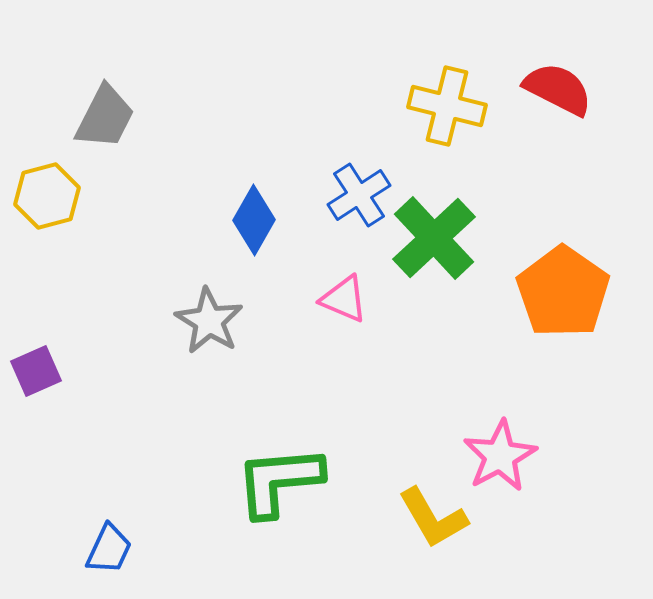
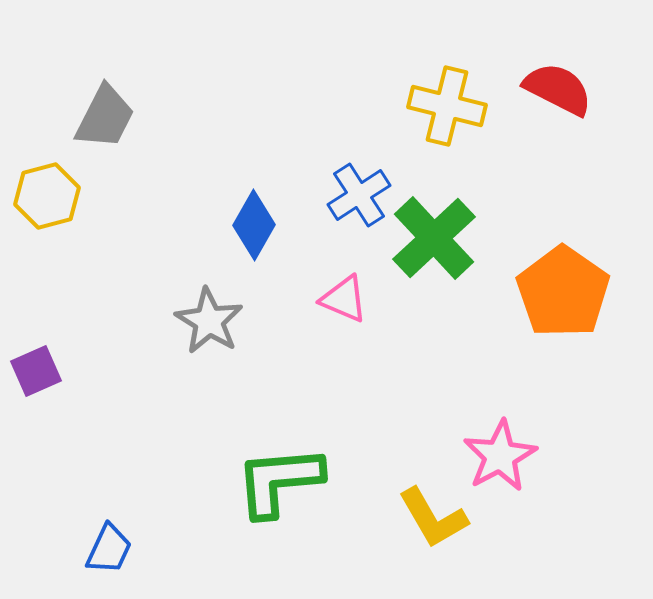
blue diamond: moved 5 px down
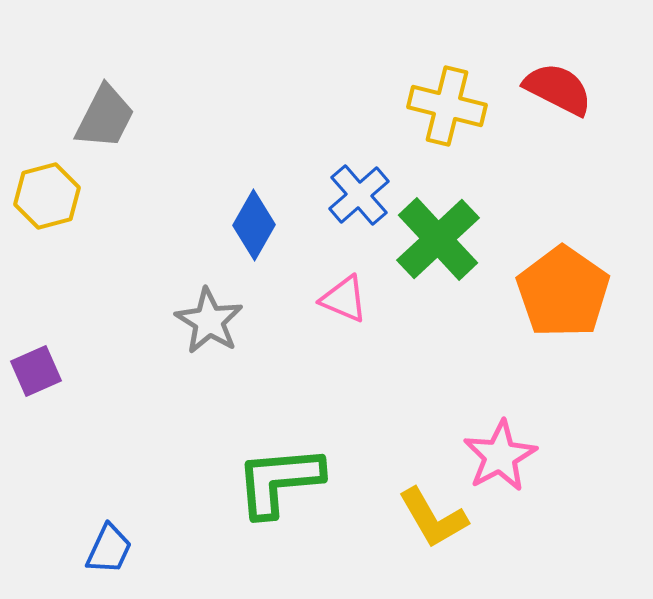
blue cross: rotated 8 degrees counterclockwise
green cross: moved 4 px right, 1 px down
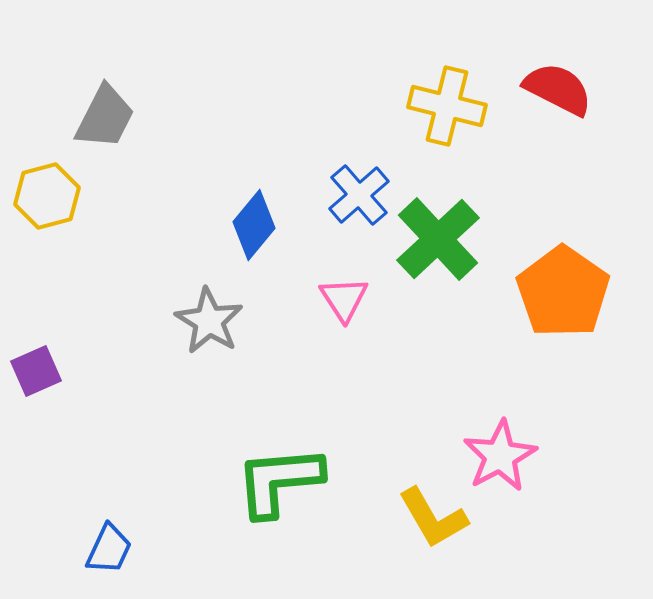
blue diamond: rotated 10 degrees clockwise
pink triangle: rotated 34 degrees clockwise
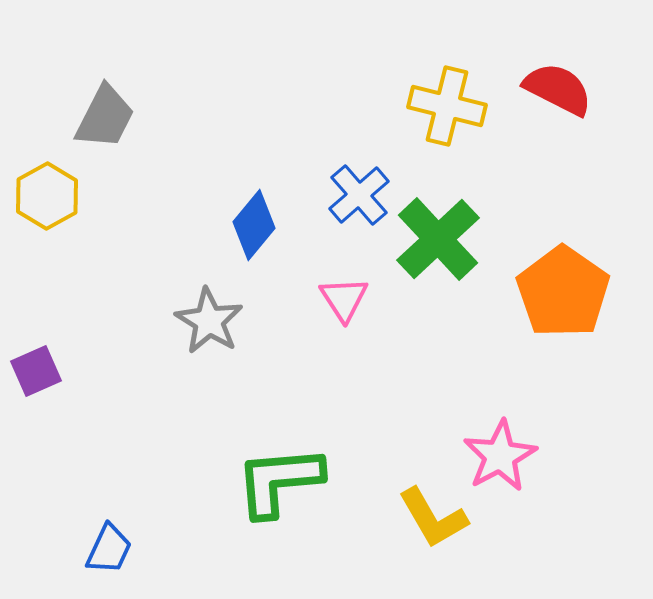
yellow hexagon: rotated 14 degrees counterclockwise
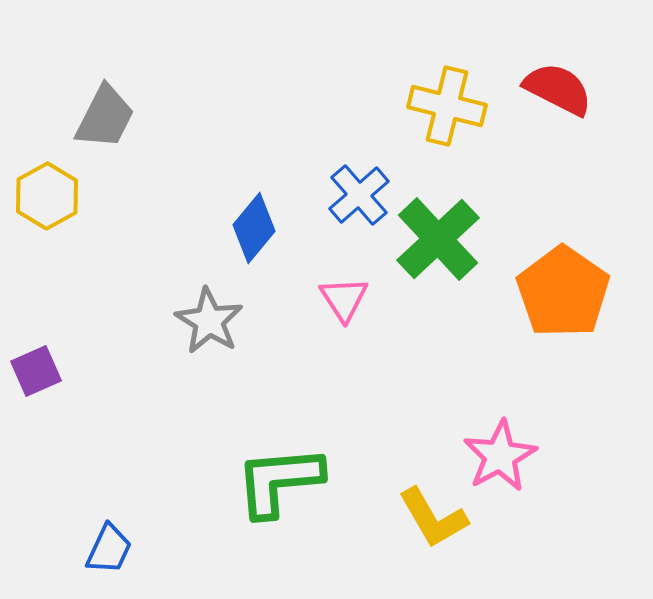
blue diamond: moved 3 px down
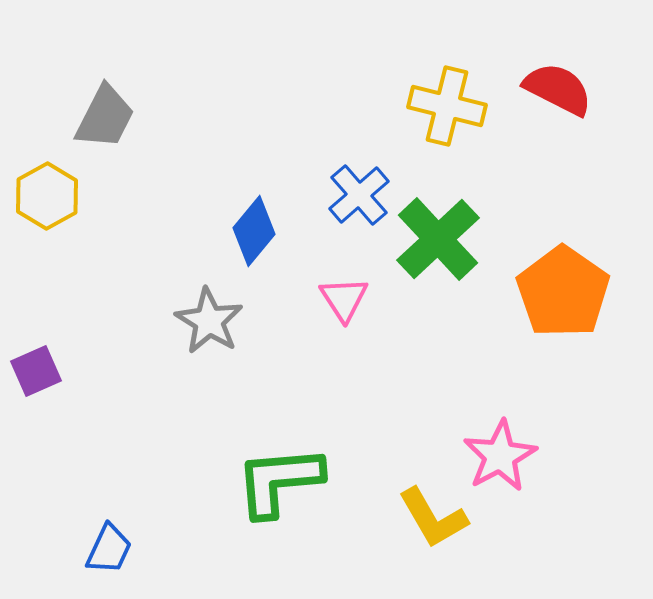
blue diamond: moved 3 px down
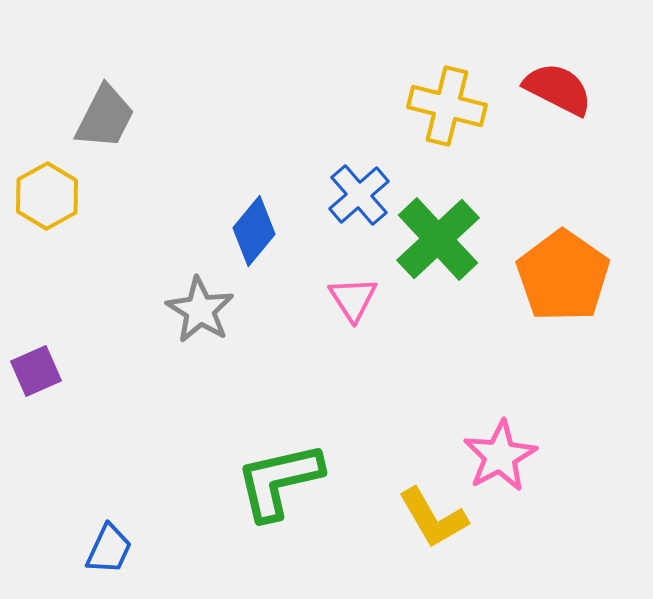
orange pentagon: moved 16 px up
pink triangle: moved 9 px right
gray star: moved 9 px left, 11 px up
green L-shape: rotated 8 degrees counterclockwise
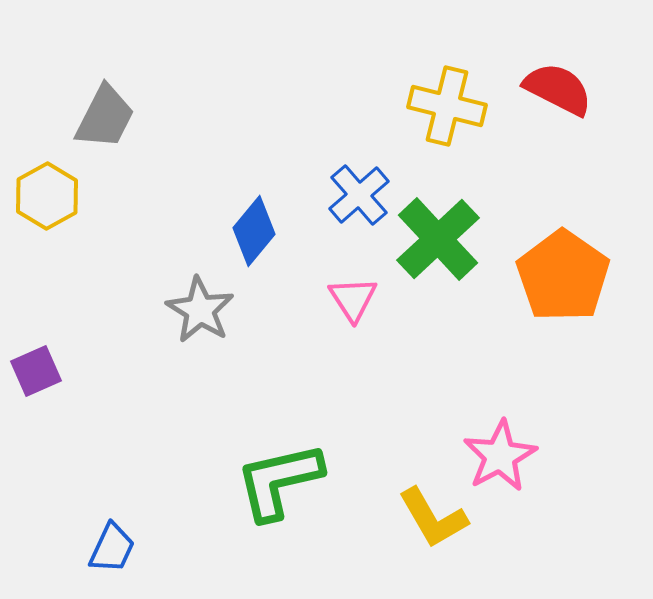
blue trapezoid: moved 3 px right, 1 px up
